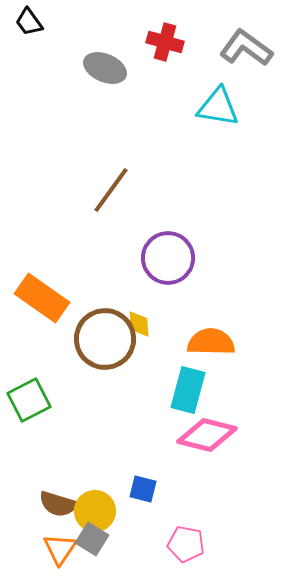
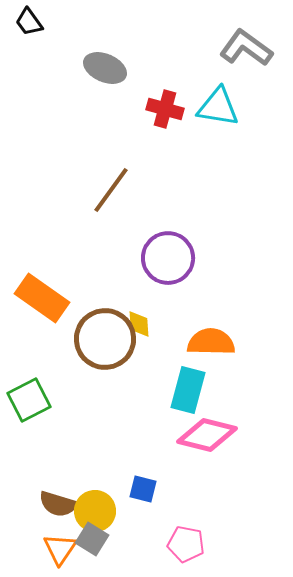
red cross: moved 67 px down
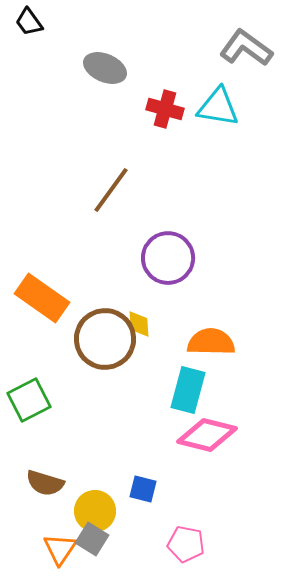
brown semicircle: moved 13 px left, 21 px up
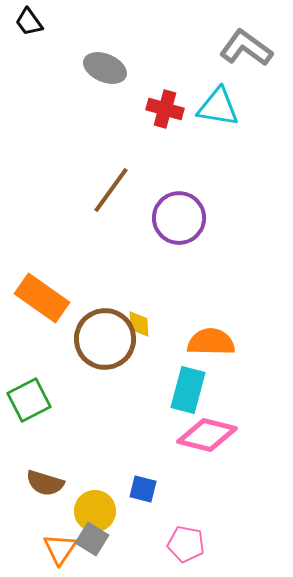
purple circle: moved 11 px right, 40 px up
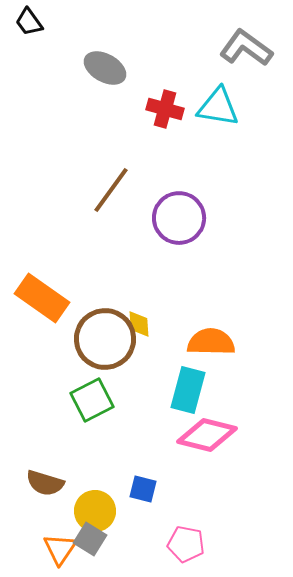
gray ellipse: rotated 6 degrees clockwise
green square: moved 63 px right
gray square: moved 2 px left
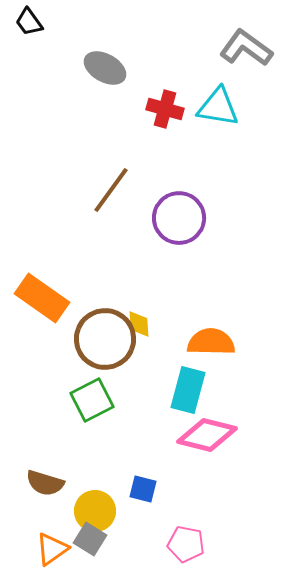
orange triangle: moved 8 px left; rotated 21 degrees clockwise
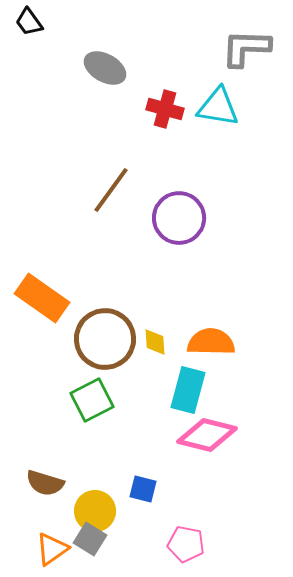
gray L-shape: rotated 34 degrees counterclockwise
yellow diamond: moved 16 px right, 18 px down
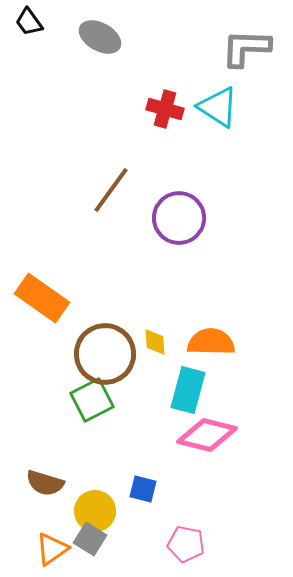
gray ellipse: moved 5 px left, 31 px up
cyan triangle: rotated 24 degrees clockwise
brown circle: moved 15 px down
